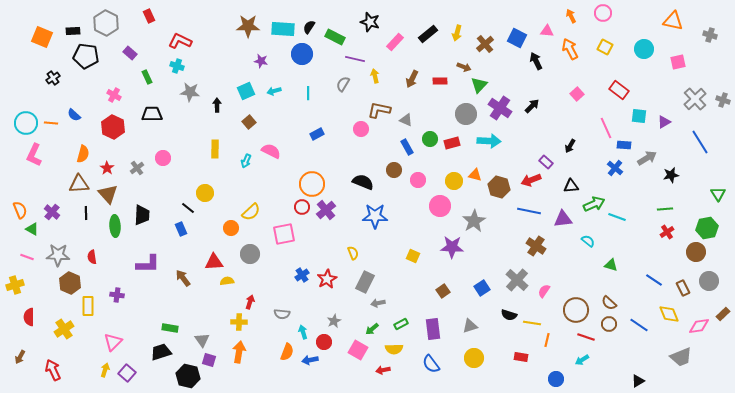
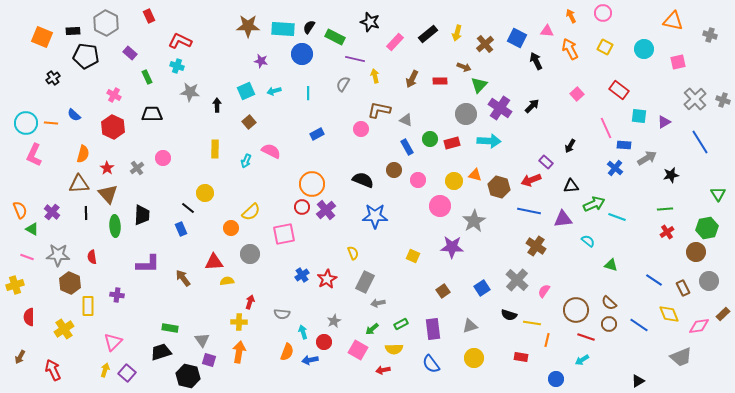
black semicircle at (363, 182): moved 2 px up
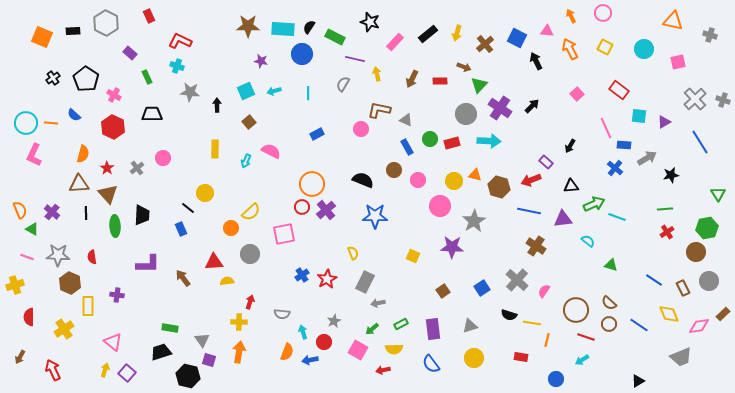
black pentagon at (86, 56): moved 23 px down; rotated 25 degrees clockwise
yellow arrow at (375, 76): moved 2 px right, 2 px up
pink triangle at (113, 342): rotated 36 degrees counterclockwise
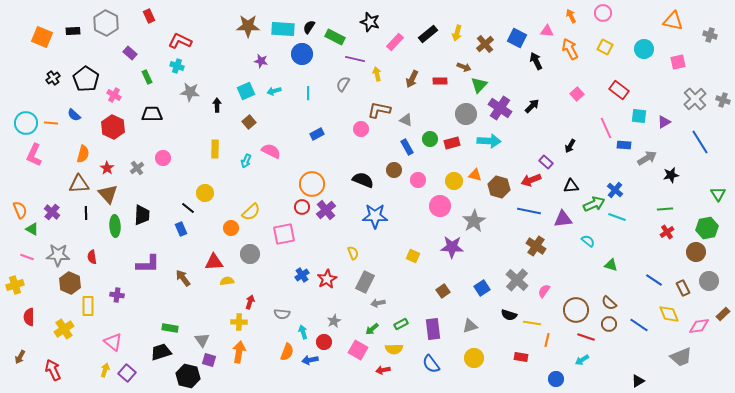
blue cross at (615, 168): moved 22 px down
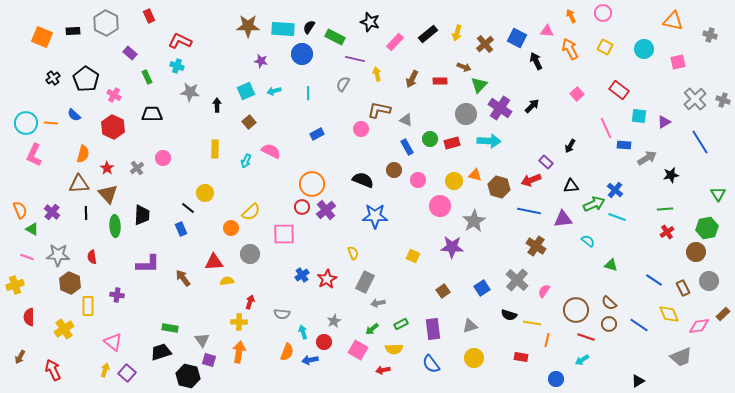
pink square at (284, 234): rotated 10 degrees clockwise
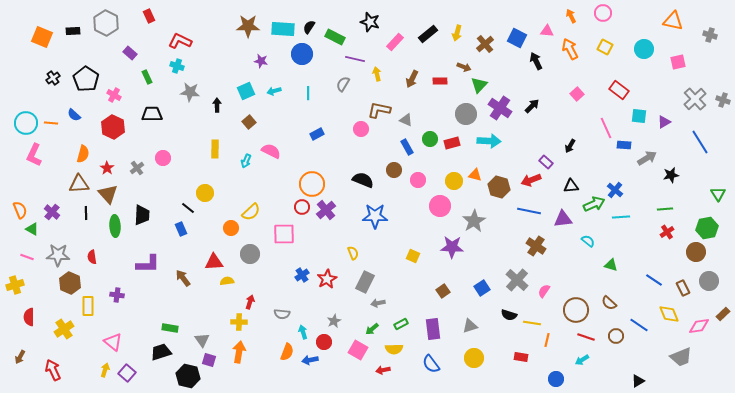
cyan line at (617, 217): moved 4 px right; rotated 24 degrees counterclockwise
brown circle at (609, 324): moved 7 px right, 12 px down
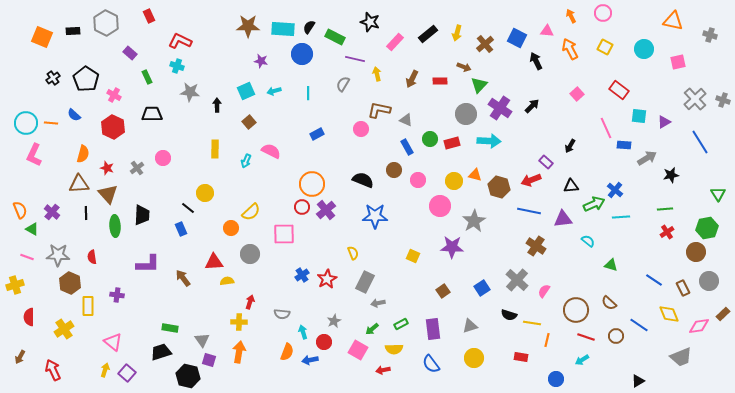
red star at (107, 168): rotated 16 degrees counterclockwise
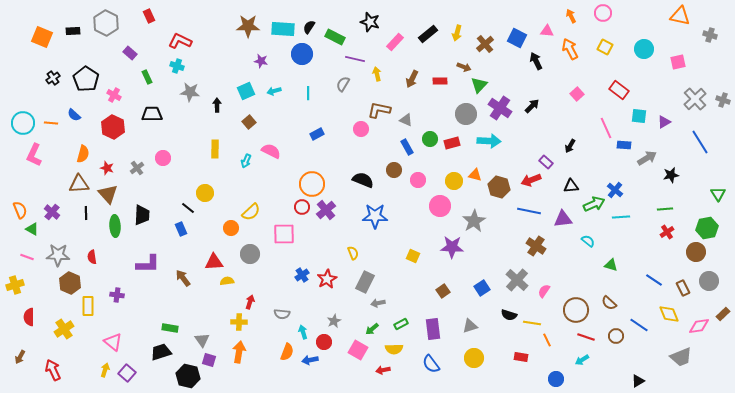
orange triangle at (673, 21): moved 7 px right, 5 px up
cyan circle at (26, 123): moved 3 px left
orange line at (547, 340): rotated 40 degrees counterclockwise
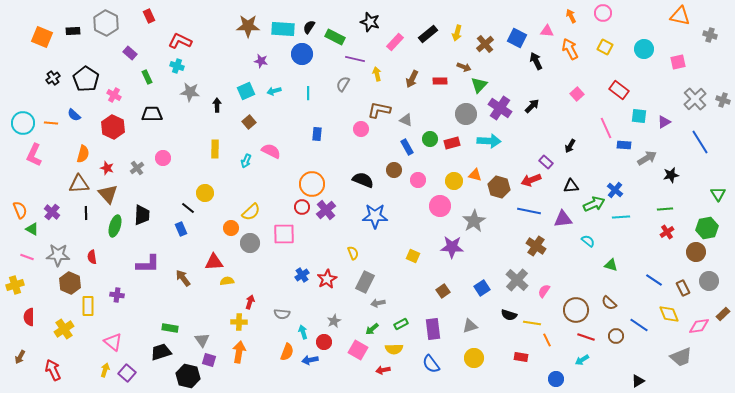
blue rectangle at (317, 134): rotated 56 degrees counterclockwise
green ellipse at (115, 226): rotated 20 degrees clockwise
gray circle at (250, 254): moved 11 px up
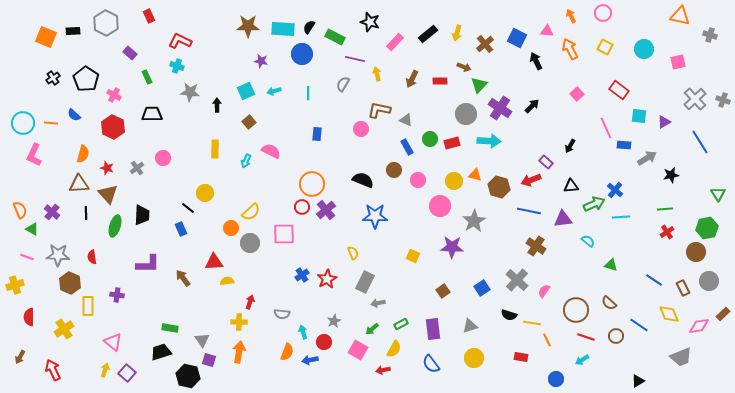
orange square at (42, 37): moved 4 px right
yellow semicircle at (394, 349): rotated 60 degrees counterclockwise
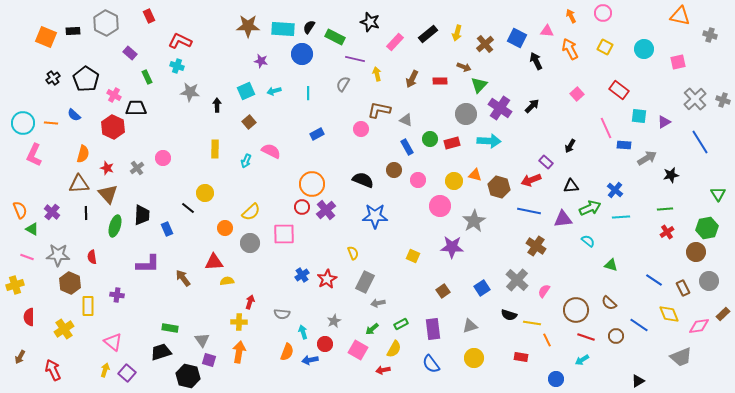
black trapezoid at (152, 114): moved 16 px left, 6 px up
blue rectangle at (317, 134): rotated 56 degrees clockwise
green arrow at (594, 204): moved 4 px left, 4 px down
orange circle at (231, 228): moved 6 px left
blue rectangle at (181, 229): moved 14 px left
red circle at (324, 342): moved 1 px right, 2 px down
